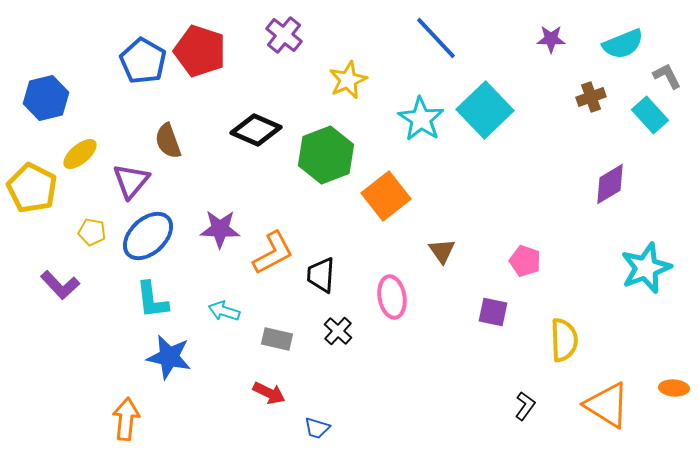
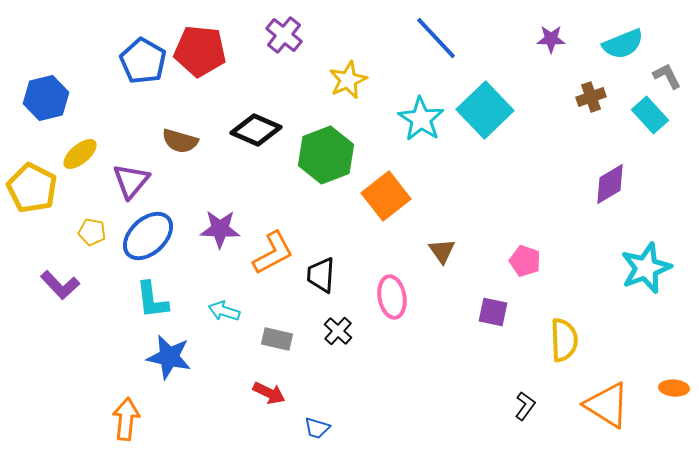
red pentagon at (200, 51): rotated 12 degrees counterclockwise
brown semicircle at (168, 141): moved 12 px right; rotated 54 degrees counterclockwise
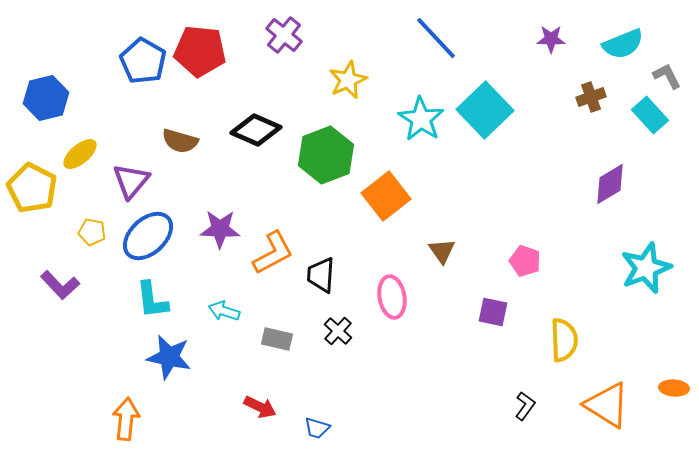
red arrow at (269, 393): moved 9 px left, 14 px down
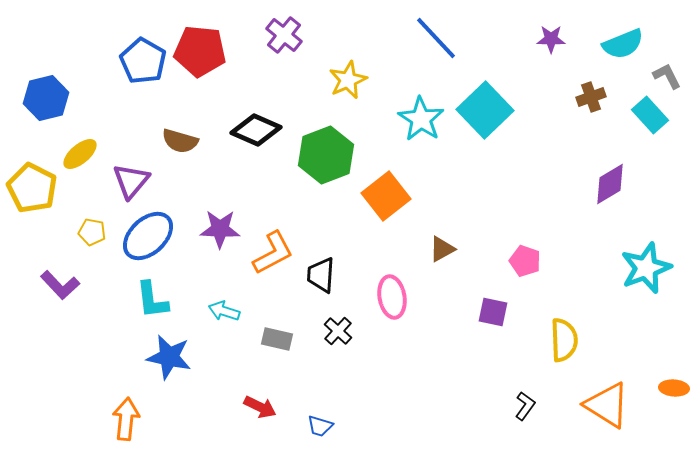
brown triangle at (442, 251): moved 2 px up; rotated 36 degrees clockwise
blue trapezoid at (317, 428): moved 3 px right, 2 px up
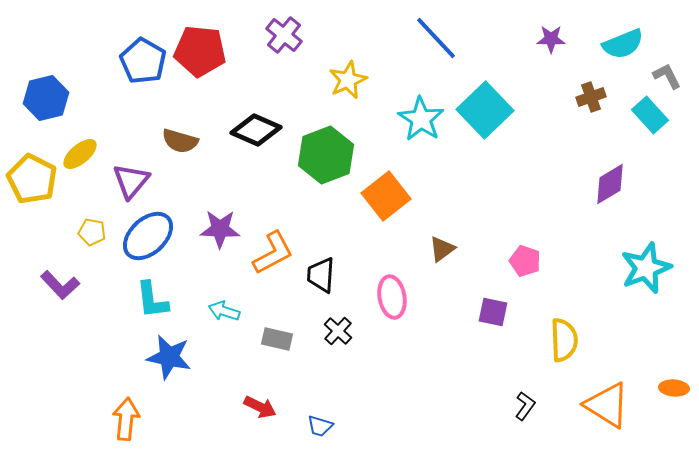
yellow pentagon at (32, 188): moved 9 px up
brown triangle at (442, 249): rotated 8 degrees counterclockwise
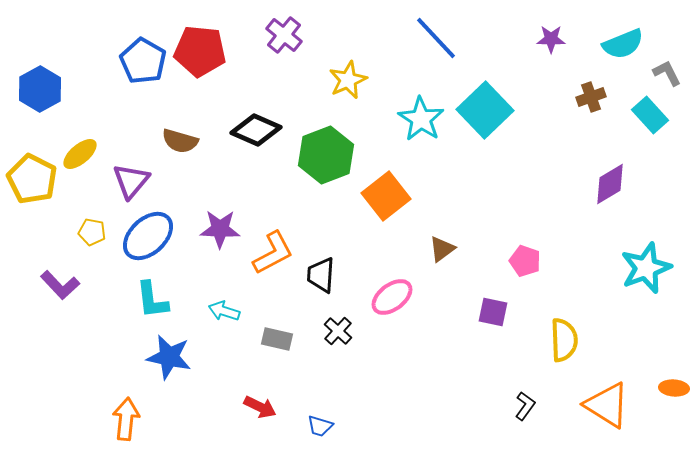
gray L-shape at (667, 76): moved 3 px up
blue hexagon at (46, 98): moved 6 px left, 9 px up; rotated 15 degrees counterclockwise
pink ellipse at (392, 297): rotated 63 degrees clockwise
